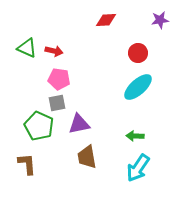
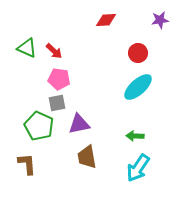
red arrow: rotated 30 degrees clockwise
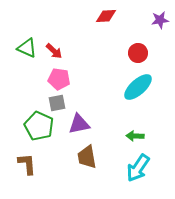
red diamond: moved 4 px up
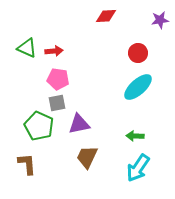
red arrow: rotated 48 degrees counterclockwise
pink pentagon: moved 1 px left
brown trapezoid: rotated 35 degrees clockwise
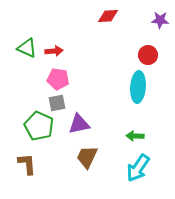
red diamond: moved 2 px right
purple star: rotated 12 degrees clockwise
red circle: moved 10 px right, 2 px down
cyan ellipse: rotated 44 degrees counterclockwise
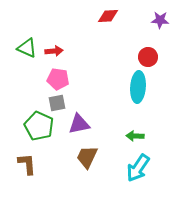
red circle: moved 2 px down
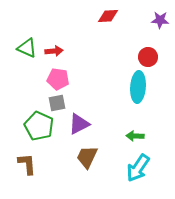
purple triangle: rotated 15 degrees counterclockwise
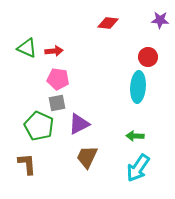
red diamond: moved 7 px down; rotated 10 degrees clockwise
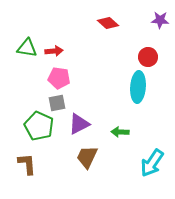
red diamond: rotated 35 degrees clockwise
green triangle: rotated 15 degrees counterclockwise
pink pentagon: moved 1 px right, 1 px up
green arrow: moved 15 px left, 4 px up
cyan arrow: moved 14 px right, 5 px up
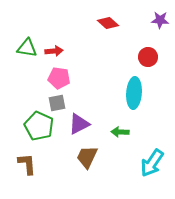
cyan ellipse: moved 4 px left, 6 px down
